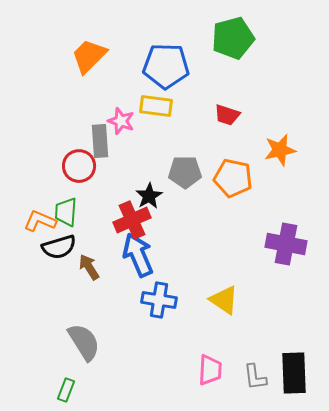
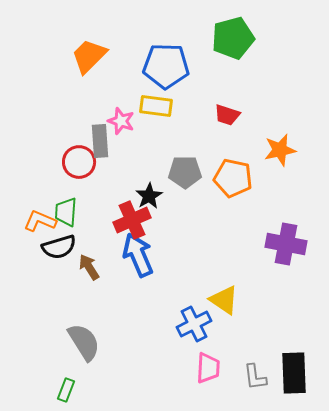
red circle: moved 4 px up
blue cross: moved 35 px right, 24 px down; rotated 36 degrees counterclockwise
pink trapezoid: moved 2 px left, 2 px up
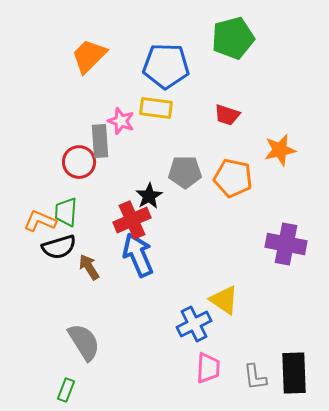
yellow rectangle: moved 2 px down
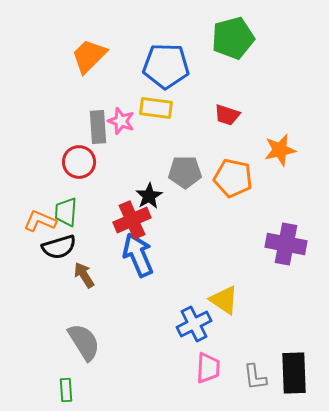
gray rectangle: moved 2 px left, 14 px up
brown arrow: moved 5 px left, 8 px down
green rectangle: rotated 25 degrees counterclockwise
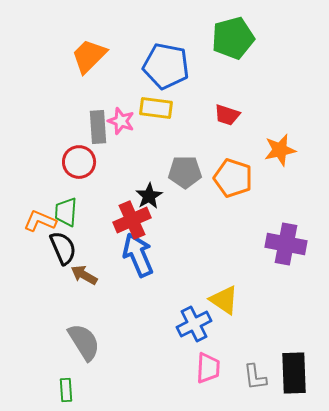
blue pentagon: rotated 9 degrees clockwise
orange pentagon: rotated 6 degrees clockwise
black semicircle: moved 4 px right, 1 px down; rotated 96 degrees counterclockwise
brown arrow: rotated 28 degrees counterclockwise
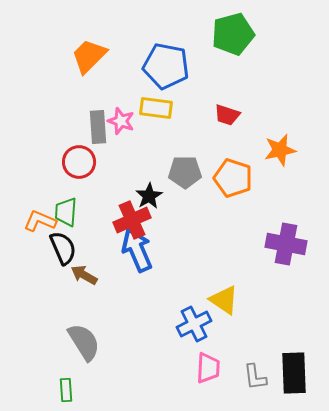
green pentagon: moved 4 px up
blue arrow: moved 1 px left, 5 px up
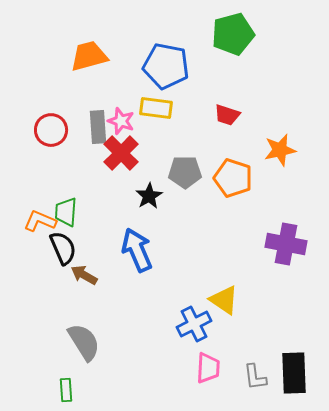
orange trapezoid: rotated 30 degrees clockwise
red circle: moved 28 px left, 32 px up
red cross: moved 11 px left, 67 px up; rotated 21 degrees counterclockwise
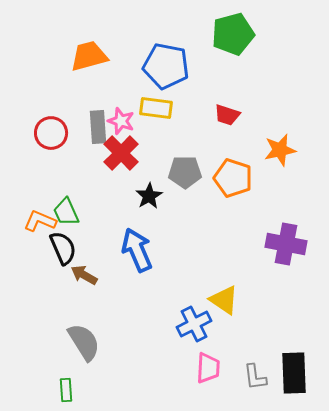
red circle: moved 3 px down
green trapezoid: rotated 28 degrees counterclockwise
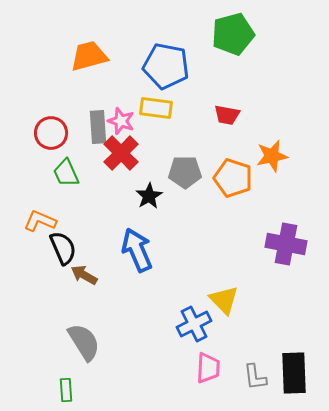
red trapezoid: rotated 8 degrees counterclockwise
orange star: moved 8 px left, 6 px down
green trapezoid: moved 39 px up
yellow triangle: rotated 12 degrees clockwise
